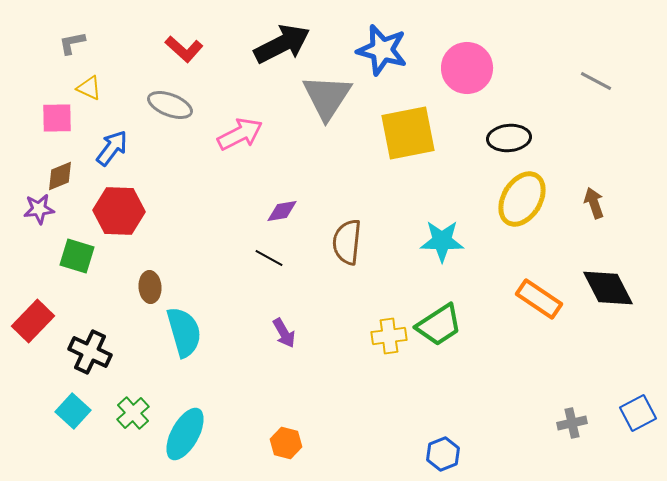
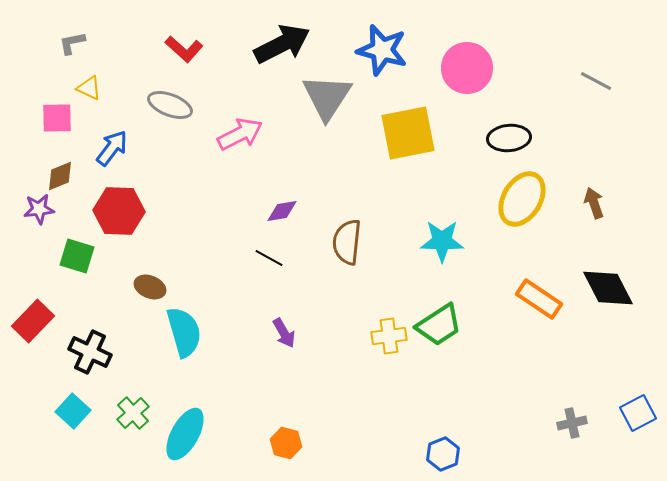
brown ellipse: rotated 64 degrees counterclockwise
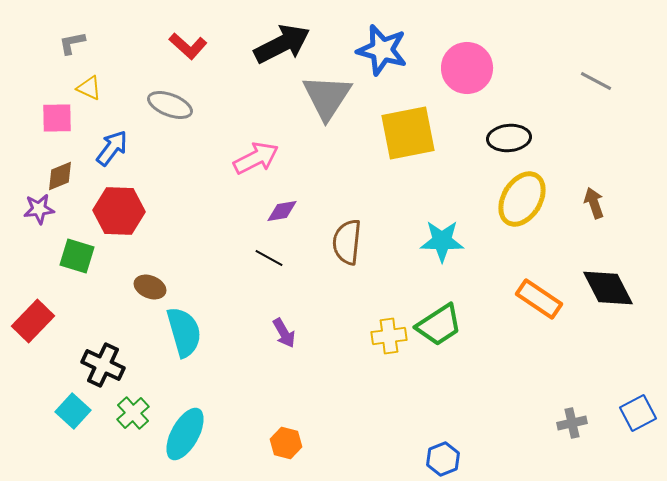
red L-shape: moved 4 px right, 3 px up
pink arrow: moved 16 px right, 24 px down
black cross: moved 13 px right, 13 px down
blue hexagon: moved 5 px down
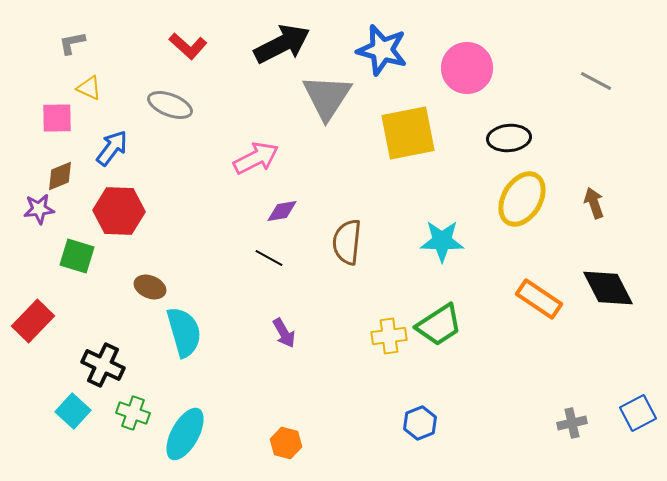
green cross: rotated 28 degrees counterclockwise
blue hexagon: moved 23 px left, 36 px up
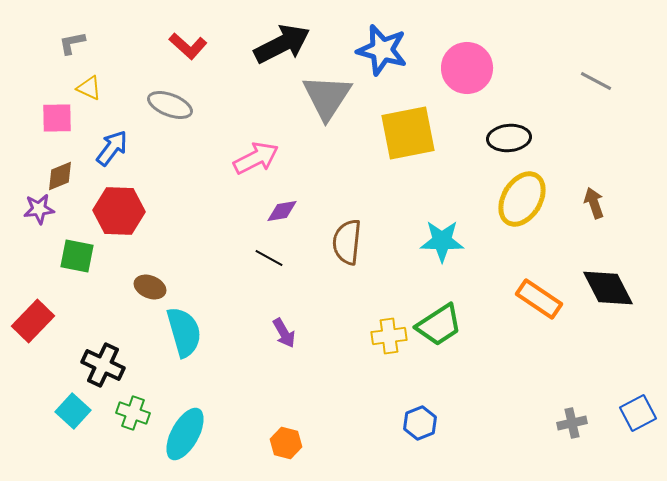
green square: rotated 6 degrees counterclockwise
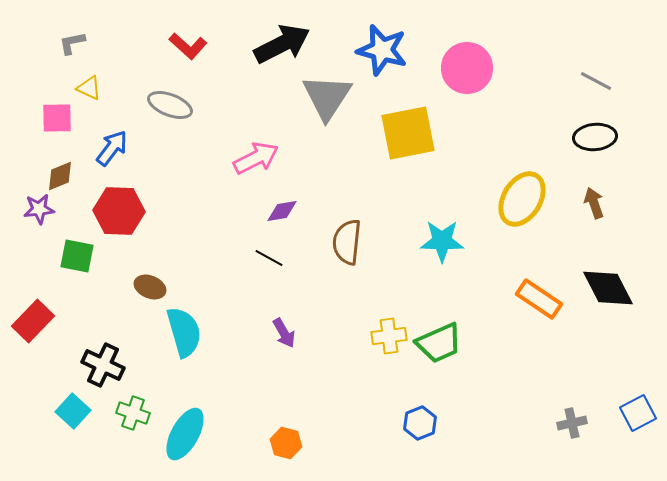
black ellipse: moved 86 px right, 1 px up
green trapezoid: moved 18 px down; rotated 9 degrees clockwise
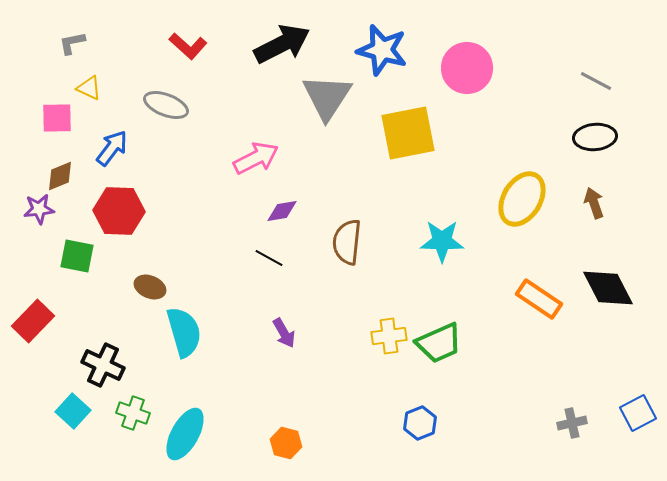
gray ellipse: moved 4 px left
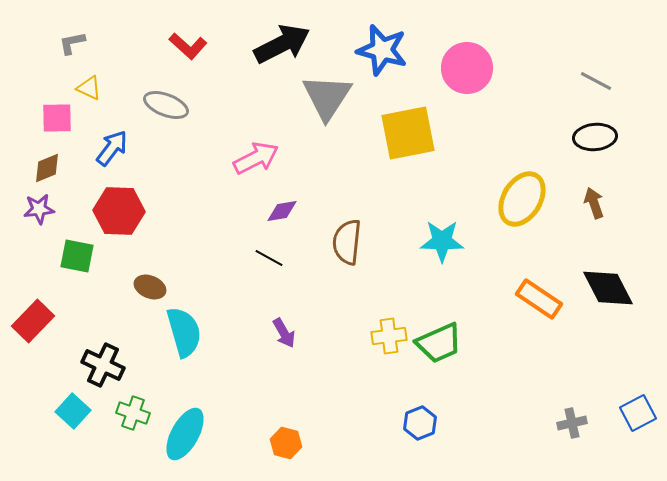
brown diamond: moved 13 px left, 8 px up
